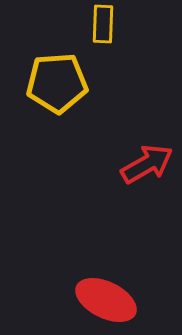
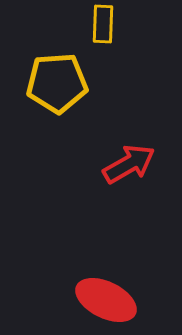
red arrow: moved 18 px left
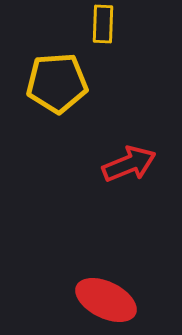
red arrow: rotated 8 degrees clockwise
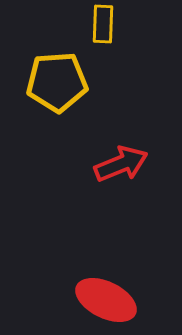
yellow pentagon: moved 1 px up
red arrow: moved 8 px left
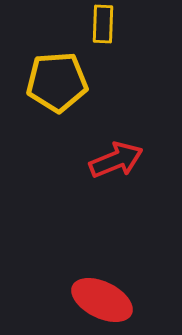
red arrow: moved 5 px left, 4 px up
red ellipse: moved 4 px left
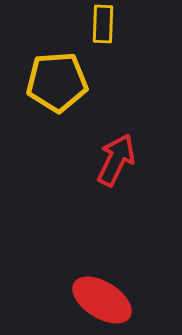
red arrow: rotated 42 degrees counterclockwise
red ellipse: rotated 6 degrees clockwise
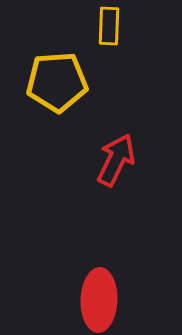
yellow rectangle: moved 6 px right, 2 px down
red ellipse: moved 3 px left; rotated 60 degrees clockwise
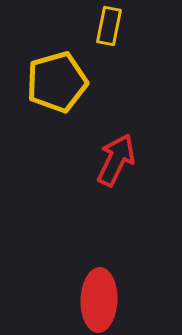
yellow rectangle: rotated 9 degrees clockwise
yellow pentagon: rotated 12 degrees counterclockwise
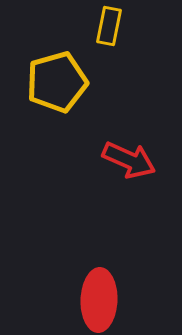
red arrow: moved 13 px right; rotated 88 degrees clockwise
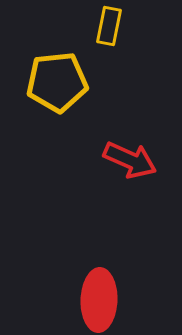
yellow pentagon: rotated 10 degrees clockwise
red arrow: moved 1 px right
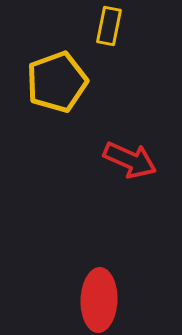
yellow pentagon: rotated 14 degrees counterclockwise
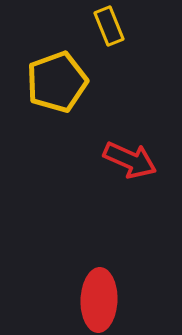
yellow rectangle: rotated 33 degrees counterclockwise
